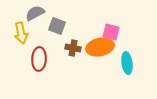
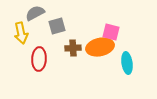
gray square: rotated 36 degrees counterclockwise
brown cross: rotated 14 degrees counterclockwise
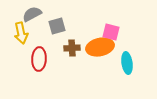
gray semicircle: moved 3 px left, 1 px down
brown cross: moved 1 px left
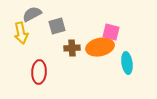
red ellipse: moved 13 px down
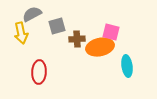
brown cross: moved 5 px right, 9 px up
cyan ellipse: moved 3 px down
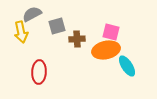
yellow arrow: moved 1 px up
orange ellipse: moved 6 px right, 3 px down
cyan ellipse: rotated 25 degrees counterclockwise
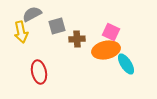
pink square: rotated 12 degrees clockwise
cyan ellipse: moved 1 px left, 2 px up
red ellipse: rotated 15 degrees counterclockwise
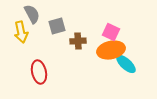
gray semicircle: rotated 90 degrees clockwise
brown cross: moved 1 px right, 2 px down
orange ellipse: moved 5 px right
cyan ellipse: rotated 15 degrees counterclockwise
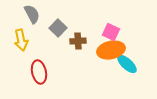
gray square: moved 1 px right, 2 px down; rotated 30 degrees counterclockwise
yellow arrow: moved 8 px down
cyan ellipse: moved 1 px right
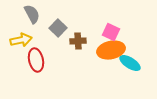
yellow arrow: rotated 90 degrees counterclockwise
cyan ellipse: moved 3 px right, 1 px up; rotated 10 degrees counterclockwise
red ellipse: moved 3 px left, 12 px up
